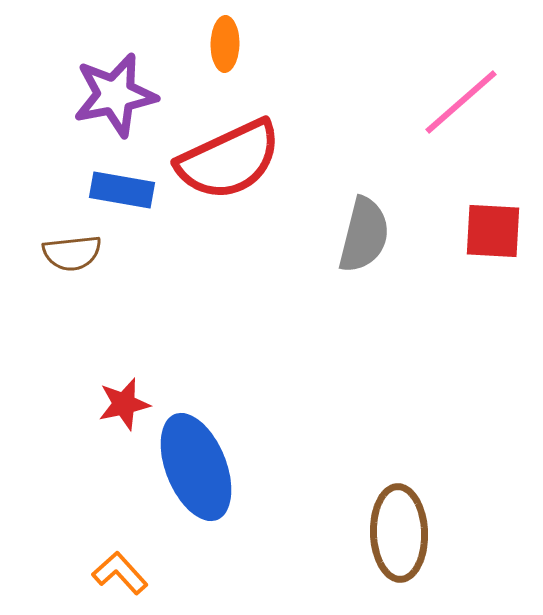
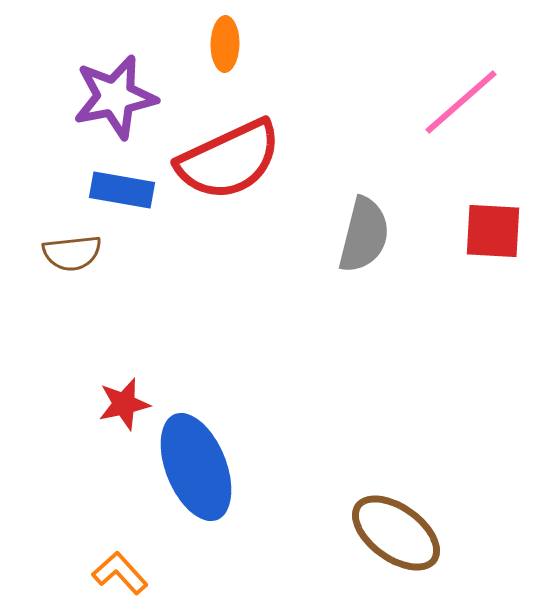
purple star: moved 2 px down
brown ellipse: moved 3 px left; rotated 52 degrees counterclockwise
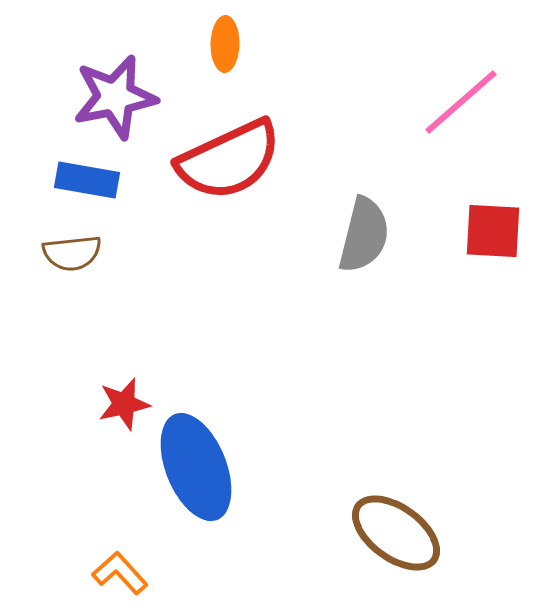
blue rectangle: moved 35 px left, 10 px up
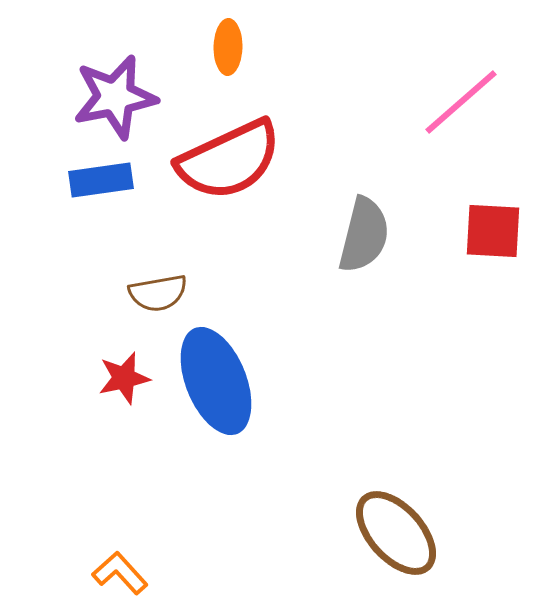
orange ellipse: moved 3 px right, 3 px down
blue rectangle: moved 14 px right; rotated 18 degrees counterclockwise
brown semicircle: moved 86 px right, 40 px down; rotated 4 degrees counterclockwise
red star: moved 26 px up
blue ellipse: moved 20 px right, 86 px up
brown ellipse: rotated 12 degrees clockwise
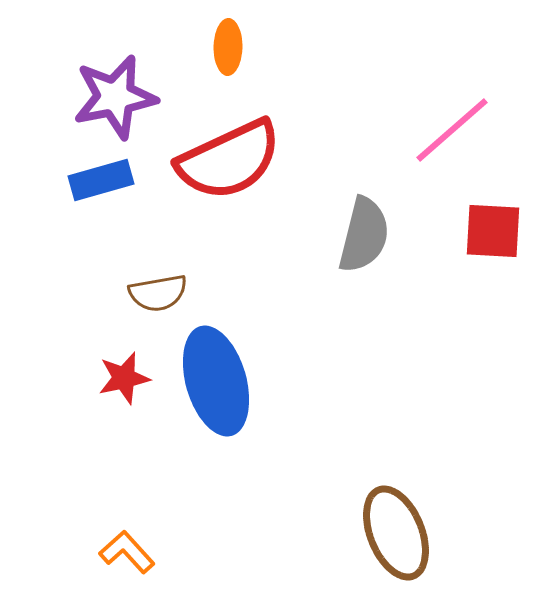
pink line: moved 9 px left, 28 px down
blue rectangle: rotated 8 degrees counterclockwise
blue ellipse: rotated 6 degrees clockwise
brown ellipse: rotated 20 degrees clockwise
orange L-shape: moved 7 px right, 21 px up
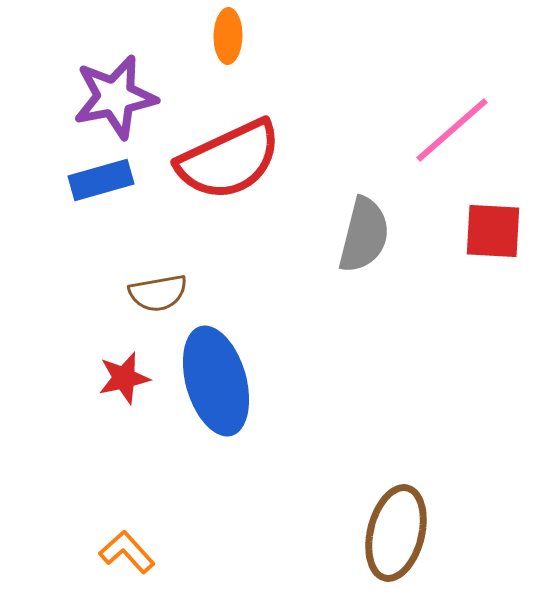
orange ellipse: moved 11 px up
brown ellipse: rotated 36 degrees clockwise
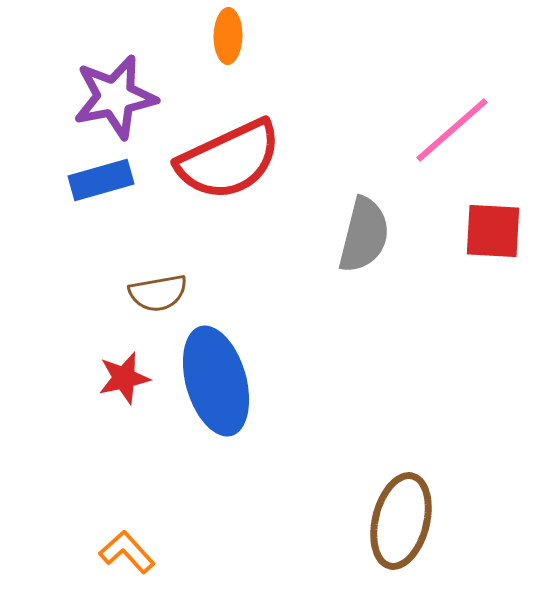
brown ellipse: moved 5 px right, 12 px up
